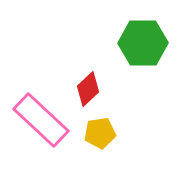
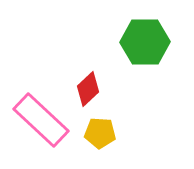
green hexagon: moved 2 px right, 1 px up
yellow pentagon: rotated 12 degrees clockwise
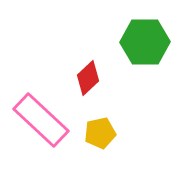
red diamond: moved 11 px up
yellow pentagon: rotated 16 degrees counterclockwise
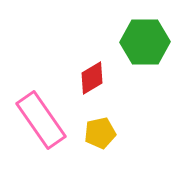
red diamond: moved 4 px right; rotated 12 degrees clockwise
pink rectangle: rotated 12 degrees clockwise
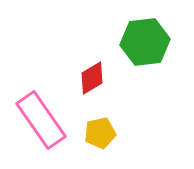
green hexagon: rotated 6 degrees counterclockwise
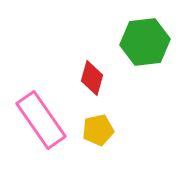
red diamond: rotated 44 degrees counterclockwise
yellow pentagon: moved 2 px left, 3 px up
